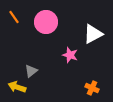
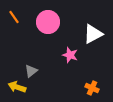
pink circle: moved 2 px right
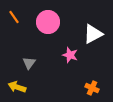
gray triangle: moved 2 px left, 8 px up; rotated 16 degrees counterclockwise
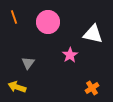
orange line: rotated 16 degrees clockwise
white triangle: rotated 40 degrees clockwise
pink star: rotated 21 degrees clockwise
gray triangle: moved 1 px left
orange cross: rotated 32 degrees clockwise
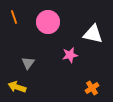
pink star: rotated 21 degrees clockwise
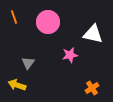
yellow arrow: moved 2 px up
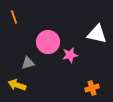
pink circle: moved 20 px down
white triangle: moved 4 px right
gray triangle: rotated 40 degrees clockwise
orange cross: rotated 16 degrees clockwise
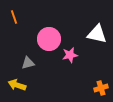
pink circle: moved 1 px right, 3 px up
orange cross: moved 9 px right
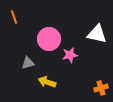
yellow arrow: moved 30 px right, 3 px up
